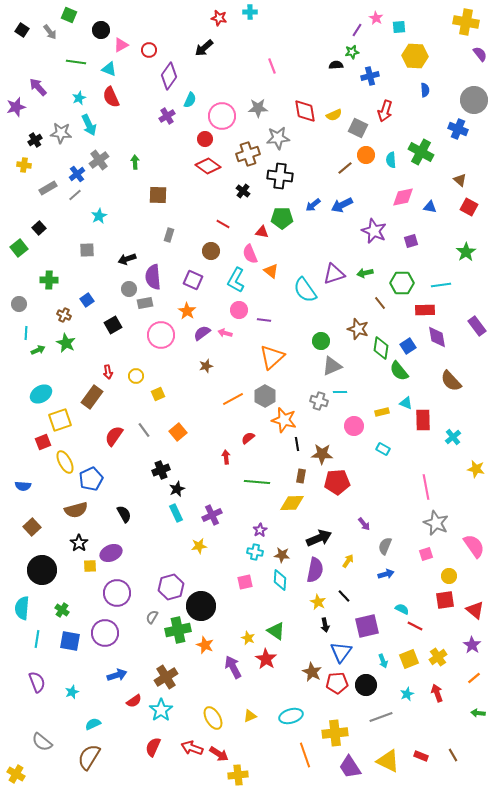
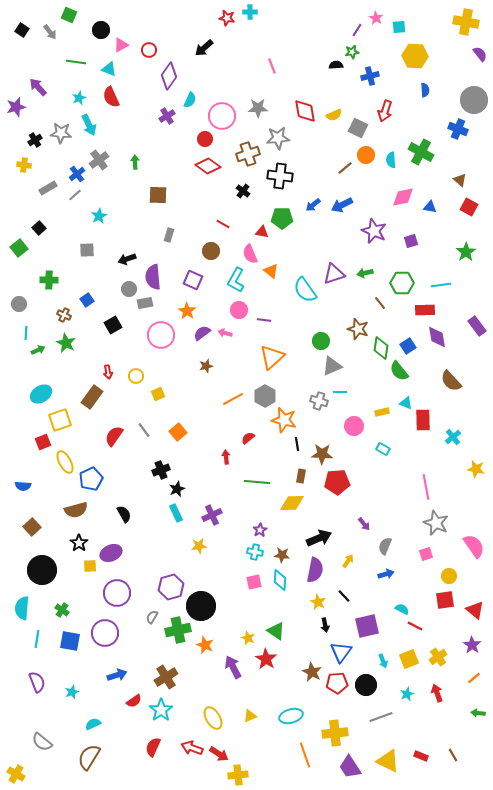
red star at (219, 18): moved 8 px right
pink square at (245, 582): moved 9 px right
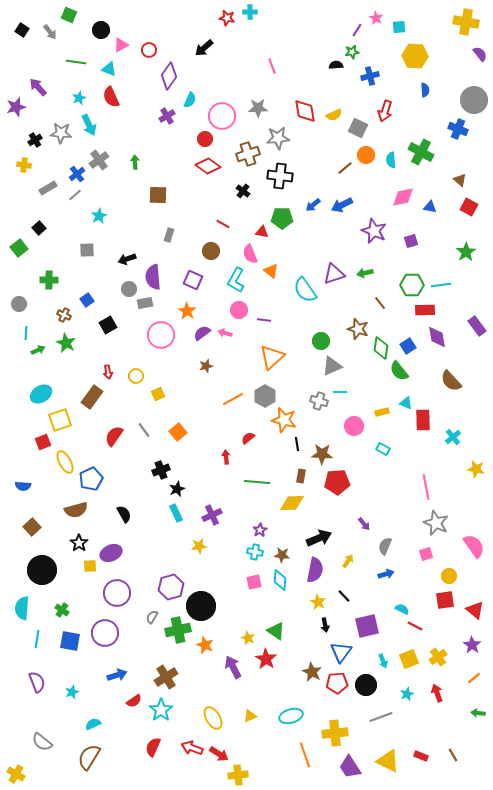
green hexagon at (402, 283): moved 10 px right, 2 px down
black square at (113, 325): moved 5 px left
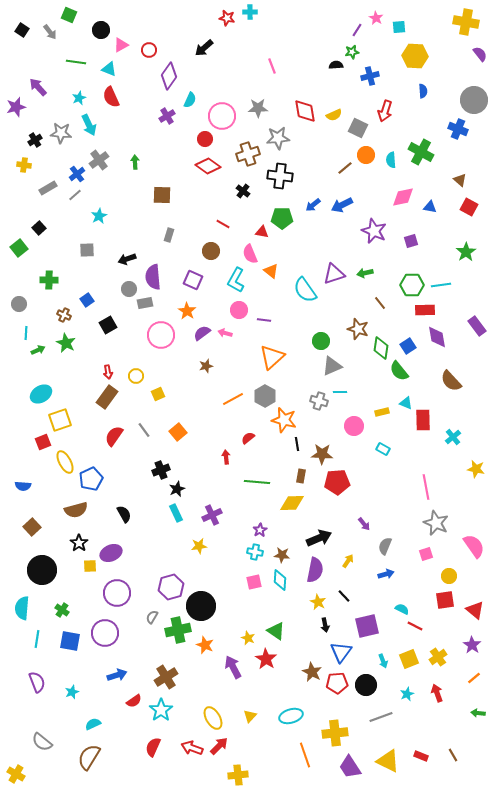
blue semicircle at (425, 90): moved 2 px left, 1 px down
brown square at (158, 195): moved 4 px right
brown rectangle at (92, 397): moved 15 px right
yellow triangle at (250, 716): rotated 24 degrees counterclockwise
red arrow at (219, 754): moved 8 px up; rotated 78 degrees counterclockwise
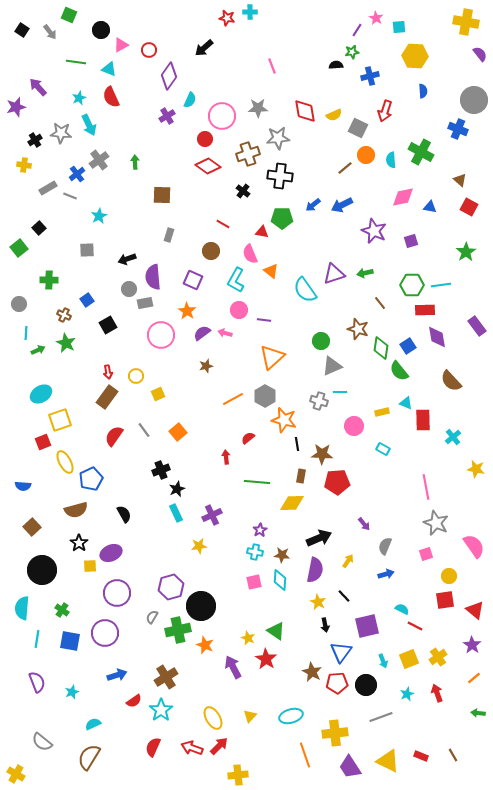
gray line at (75, 195): moved 5 px left, 1 px down; rotated 64 degrees clockwise
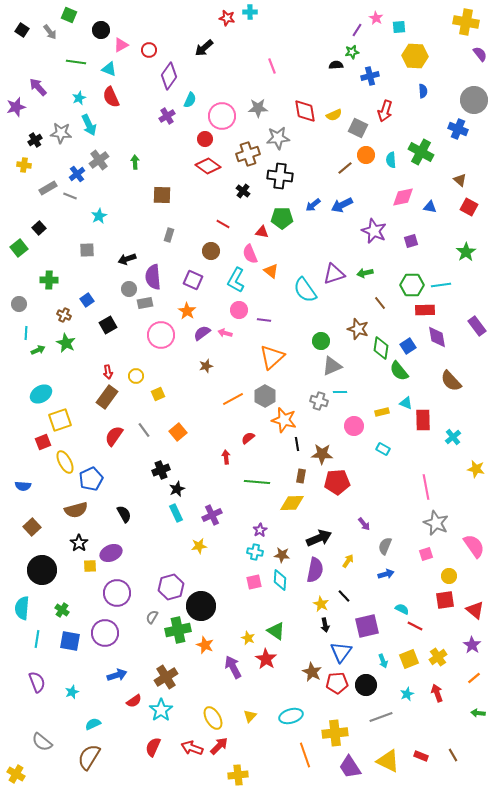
yellow star at (318, 602): moved 3 px right, 2 px down
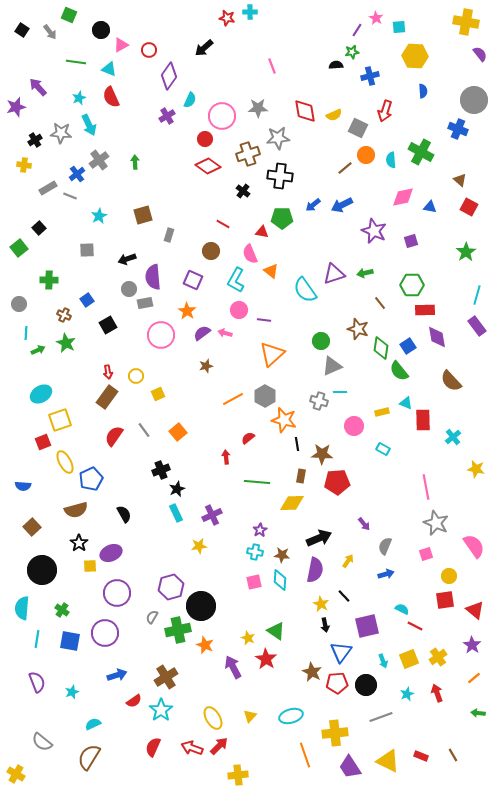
brown square at (162, 195): moved 19 px left, 20 px down; rotated 18 degrees counterclockwise
cyan line at (441, 285): moved 36 px right, 10 px down; rotated 66 degrees counterclockwise
orange triangle at (272, 357): moved 3 px up
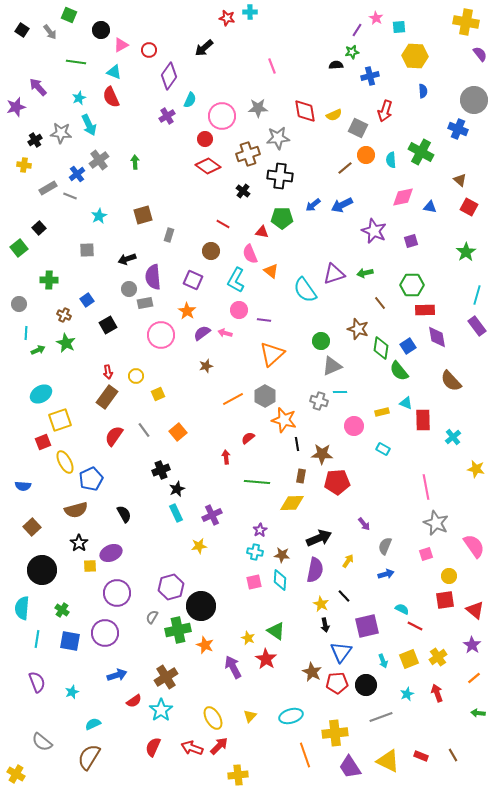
cyan triangle at (109, 69): moved 5 px right, 3 px down
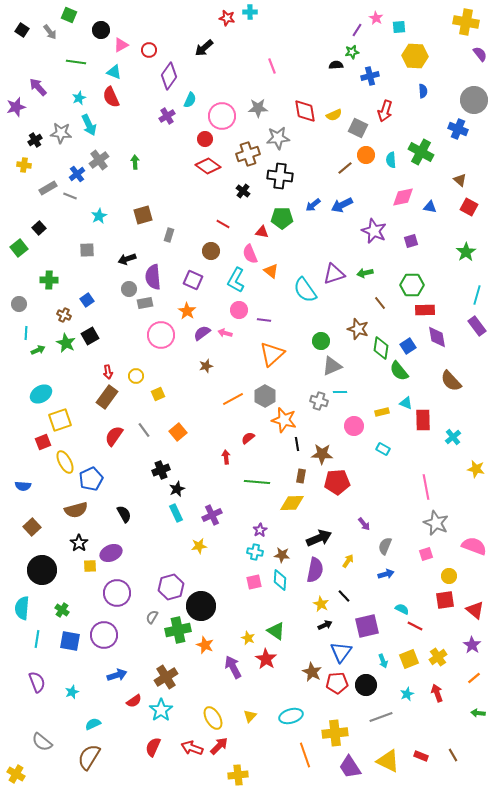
black square at (108, 325): moved 18 px left, 11 px down
pink semicircle at (474, 546): rotated 35 degrees counterclockwise
black arrow at (325, 625): rotated 104 degrees counterclockwise
purple circle at (105, 633): moved 1 px left, 2 px down
